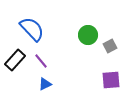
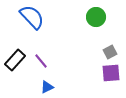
blue semicircle: moved 12 px up
green circle: moved 8 px right, 18 px up
gray square: moved 6 px down
purple square: moved 7 px up
blue triangle: moved 2 px right, 3 px down
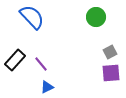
purple line: moved 3 px down
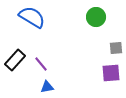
blue semicircle: rotated 16 degrees counterclockwise
gray square: moved 6 px right, 4 px up; rotated 24 degrees clockwise
blue triangle: rotated 16 degrees clockwise
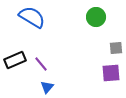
black rectangle: rotated 25 degrees clockwise
blue triangle: rotated 40 degrees counterclockwise
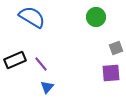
gray square: rotated 16 degrees counterclockwise
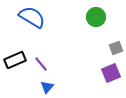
purple square: rotated 18 degrees counterclockwise
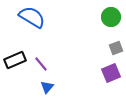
green circle: moved 15 px right
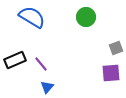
green circle: moved 25 px left
purple square: rotated 18 degrees clockwise
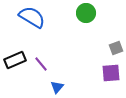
green circle: moved 4 px up
blue triangle: moved 10 px right
